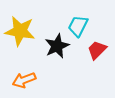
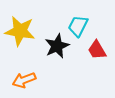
red trapezoid: rotated 75 degrees counterclockwise
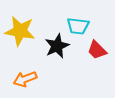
cyan trapezoid: rotated 110 degrees counterclockwise
red trapezoid: rotated 15 degrees counterclockwise
orange arrow: moved 1 px right, 1 px up
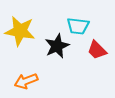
orange arrow: moved 1 px right, 2 px down
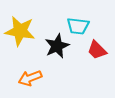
orange arrow: moved 4 px right, 3 px up
